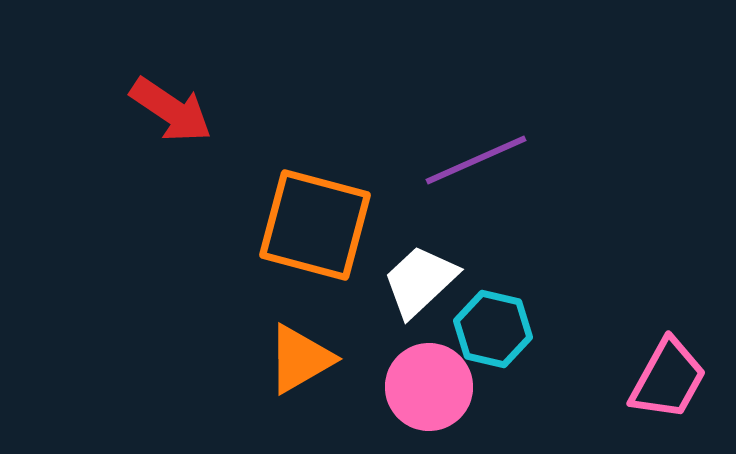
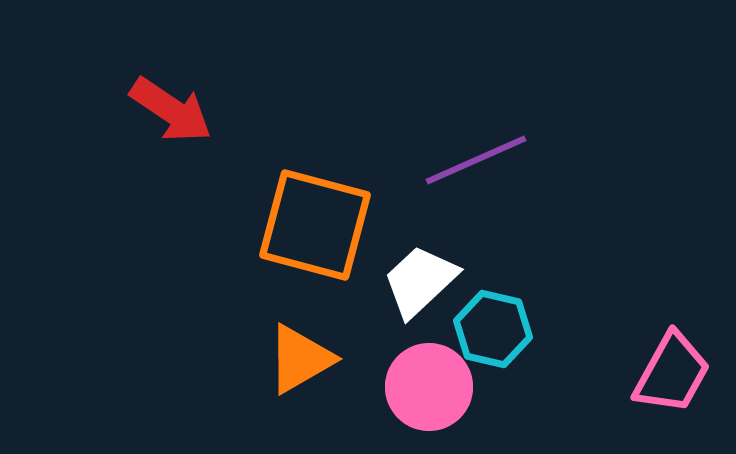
pink trapezoid: moved 4 px right, 6 px up
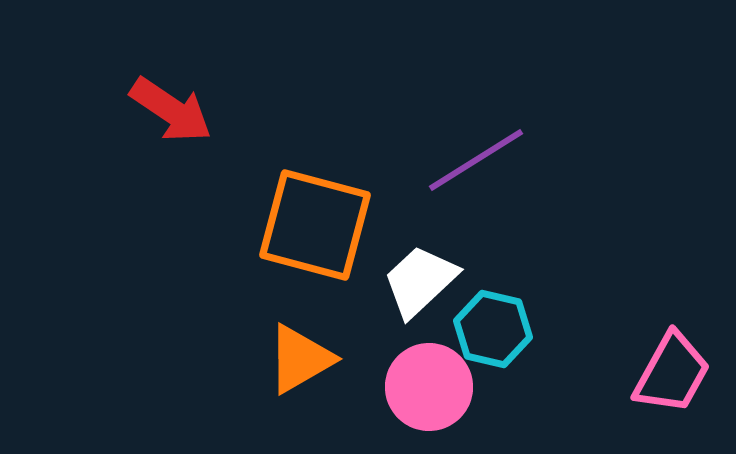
purple line: rotated 8 degrees counterclockwise
